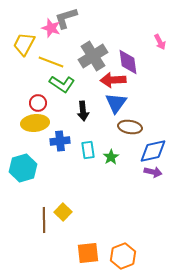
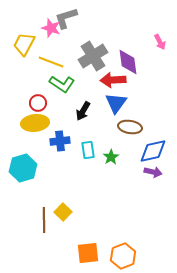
black arrow: rotated 36 degrees clockwise
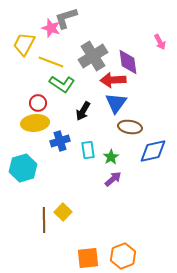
blue cross: rotated 12 degrees counterclockwise
purple arrow: moved 40 px left, 7 px down; rotated 54 degrees counterclockwise
orange square: moved 5 px down
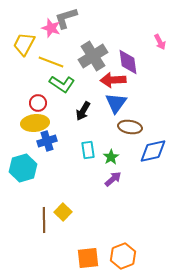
blue cross: moved 13 px left
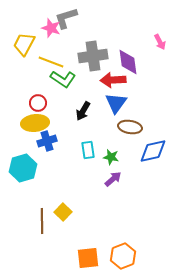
gray cross: rotated 24 degrees clockwise
green L-shape: moved 1 px right, 5 px up
green star: rotated 28 degrees counterclockwise
brown line: moved 2 px left, 1 px down
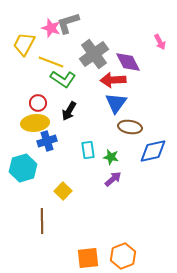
gray L-shape: moved 2 px right, 5 px down
gray cross: moved 1 px right, 2 px up; rotated 28 degrees counterclockwise
purple diamond: rotated 20 degrees counterclockwise
black arrow: moved 14 px left
yellow square: moved 21 px up
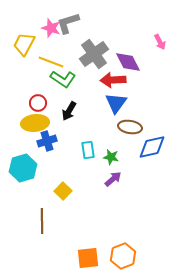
blue diamond: moved 1 px left, 4 px up
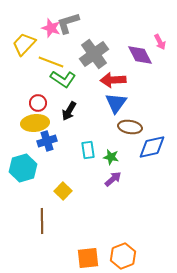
yellow trapezoid: rotated 15 degrees clockwise
purple diamond: moved 12 px right, 7 px up
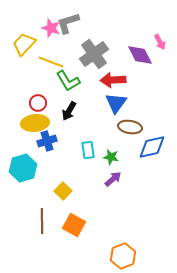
green L-shape: moved 5 px right, 2 px down; rotated 25 degrees clockwise
orange square: moved 14 px left, 33 px up; rotated 35 degrees clockwise
